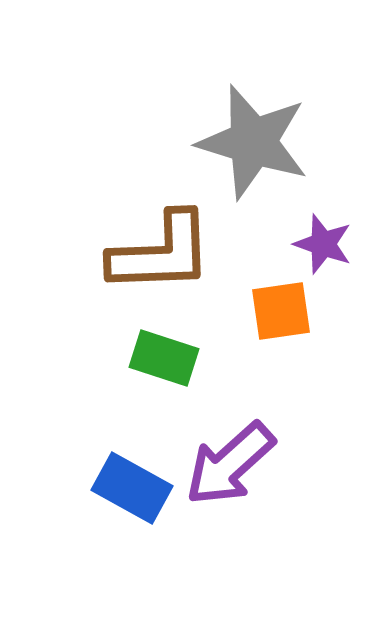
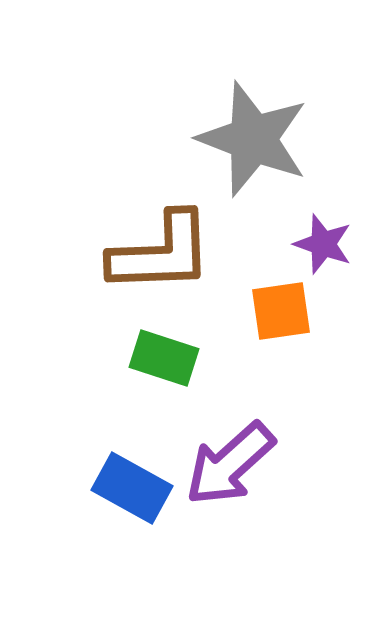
gray star: moved 3 px up; rotated 4 degrees clockwise
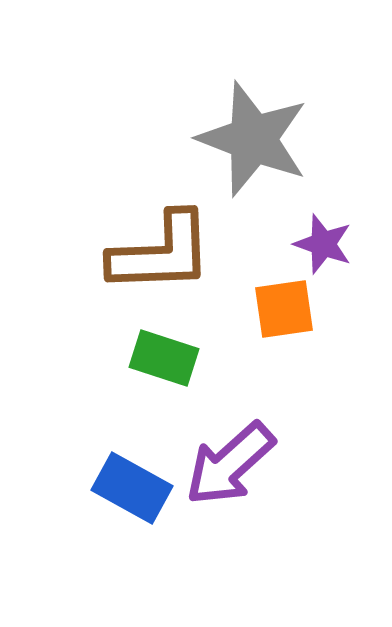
orange square: moved 3 px right, 2 px up
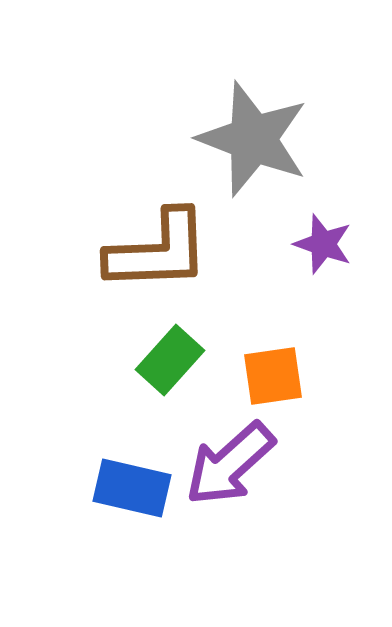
brown L-shape: moved 3 px left, 2 px up
orange square: moved 11 px left, 67 px down
green rectangle: moved 6 px right, 2 px down; rotated 66 degrees counterclockwise
blue rectangle: rotated 16 degrees counterclockwise
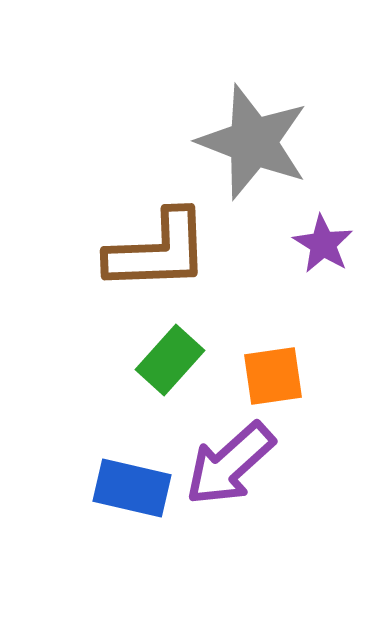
gray star: moved 3 px down
purple star: rotated 12 degrees clockwise
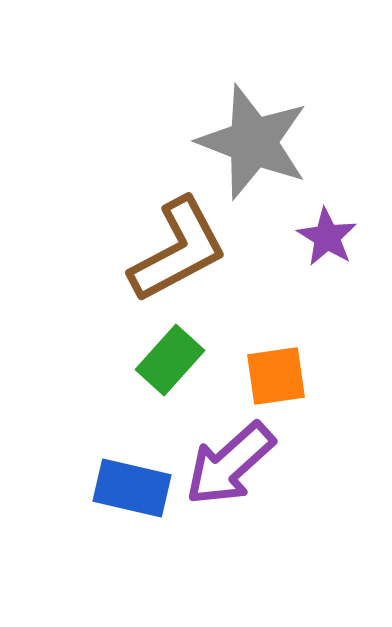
purple star: moved 4 px right, 7 px up
brown L-shape: moved 20 px right, 1 px up; rotated 26 degrees counterclockwise
orange square: moved 3 px right
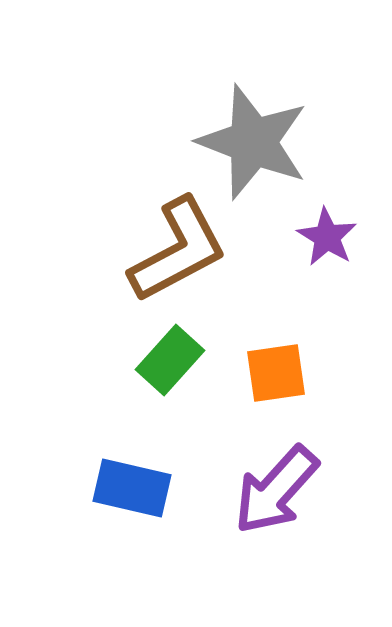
orange square: moved 3 px up
purple arrow: moved 46 px right, 26 px down; rotated 6 degrees counterclockwise
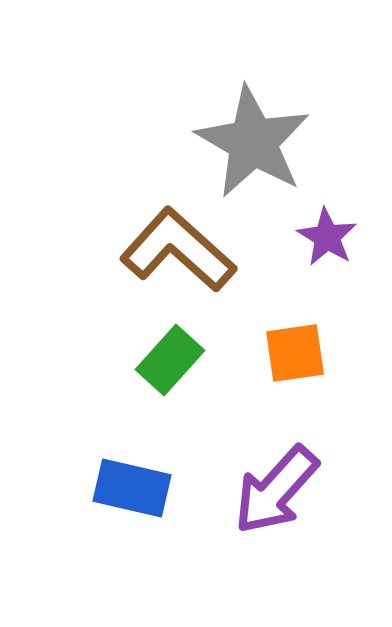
gray star: rotated 9 degrees clockwise
brown L-shape: rotated 110 degrees counterclockwise
orange square: moved 19 px right, 20 px up
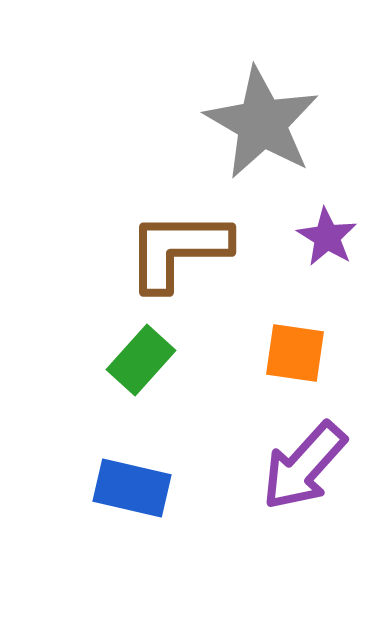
gray star: moved 9 px right, 19 px up
brown L-shape: rotated 42 degrees counterclockwise
orange square: rotated 16 degrees clockwise
green rectangle: moved 29 px left
purple arrow: moved 28 px right, 24 px up
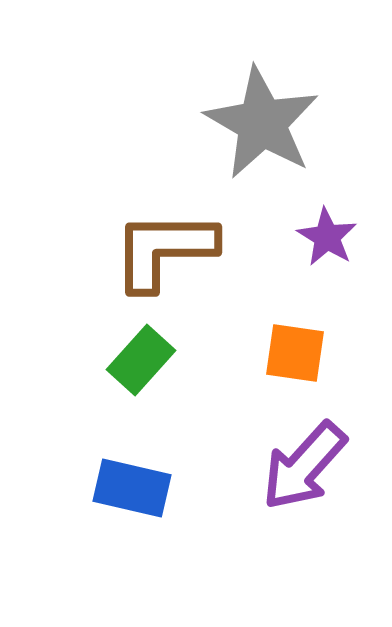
brown L-shape: moved 14 px left
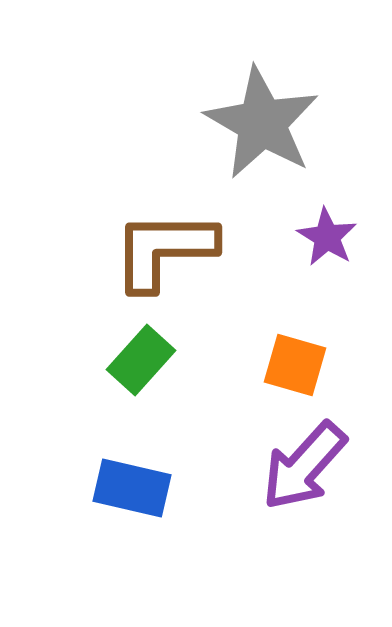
orange square: moved 12 px down; rotated 8 degrees clockwise
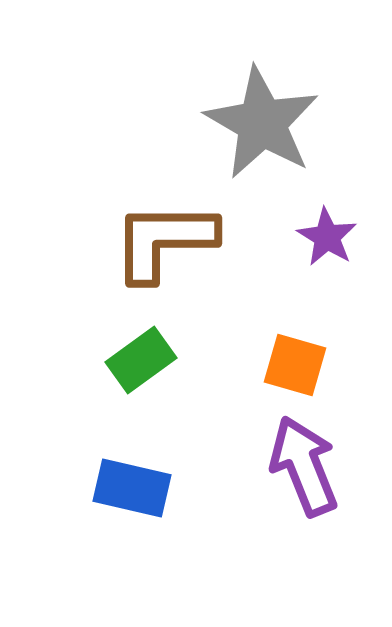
brown L-shape: moved 9 px up
green rectangle: rotated 12 degrees clockwise
purple arrow: rotated 116 degrees clockwise
